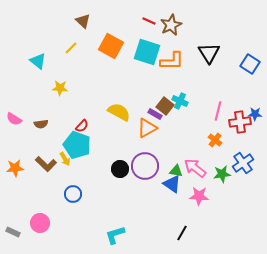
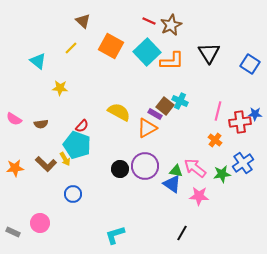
cyan square: rotated 28 degrees clockwise
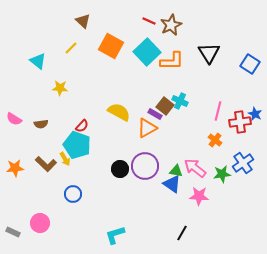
blue star: rotated 24 degrees clockwise
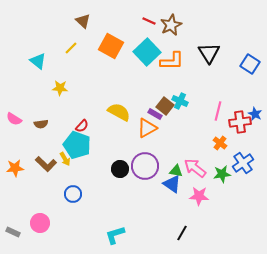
orange cross: moved 5 px right, 3 px down
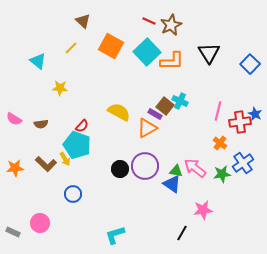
blue square: rotated 12 degrees clockwise
pink star: moved 4 px right, 14 px down; rotated 12 degrees counterclockwise
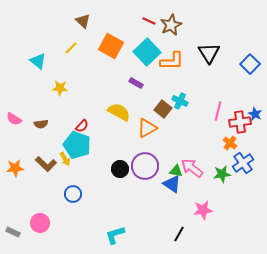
brown square: moved 2 px left, 3 px down
purple rectangle: moved 19 px left, 31 px up
orange cross: moved 10 px right
pink arrow: moved 3 px left
black line: moved 3 px left, 1 px down
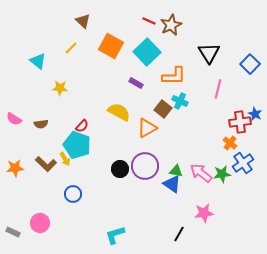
orange L-shape: moved 2 px right, 15 px down
pink line: moved 22 px up
pink arrow: moved 9 px right, 5 px down
pink star: moved 1 px right, 3 px down
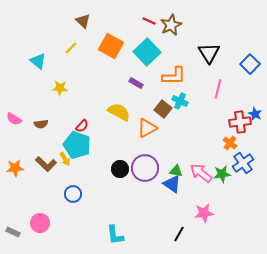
purple circle: moved 2 px down
cyan L-shape: rotated 80 degrees counterclockwise
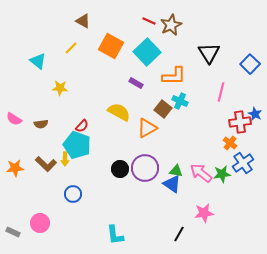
brown triangle: rotated 14 degrees counterclockwise
pink line: moved 3 px right, 3 px down
yellow arrow: rotated 32 degrees clockwise
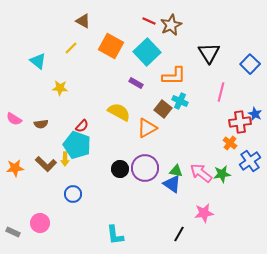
blue cross: moved 7 px right, 2 px up
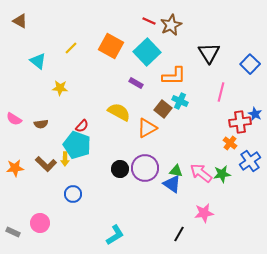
brown triangle: moved 63 px left
cyan L-shape: rotated 115 degrees counterclockwise
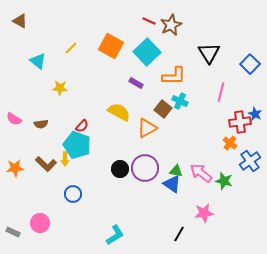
green star: moved 2 px right, 7 px down; rotated 24 degrees clockwise
